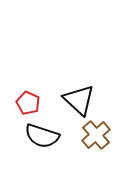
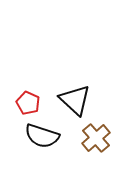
black triangle: moved 4 px left
brown cross: moved 3 px down
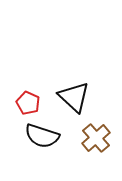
black triangle: moved 1 px left, 3 px up
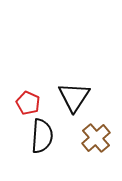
black triangle: rotated 20 degrees clockwise
black semicircle: rotated 104 degrees counterclockwise
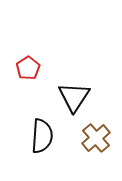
red pentagon: moved 35 px up; rotated 15 degrees clockwise
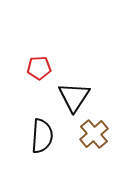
red pentagon: moved 11 px right; rotated 30 degrees clockwise
brown cross: moved 2 px left, 4 px up
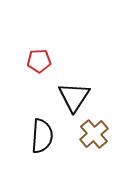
red pentagon: moved 7 px up
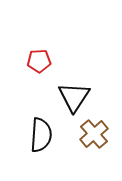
black semicircle: moved 1 px left, 1 px up
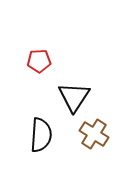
brown cross: rotated 16 degrees counterclockwise
